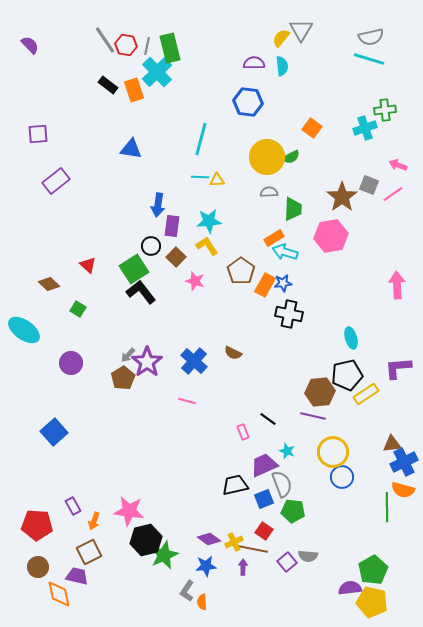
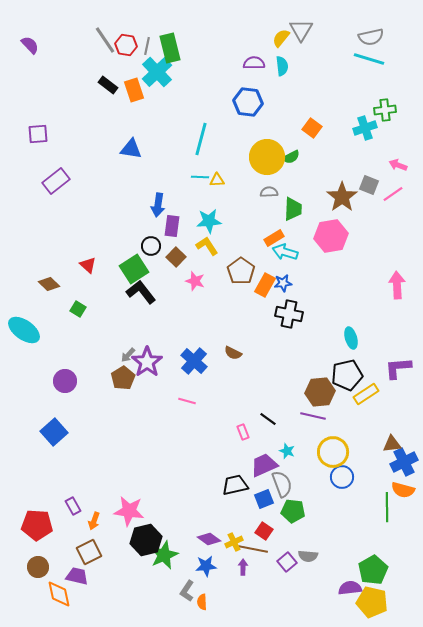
purple circle at (71, 363): moved 6 px left, 18 px down
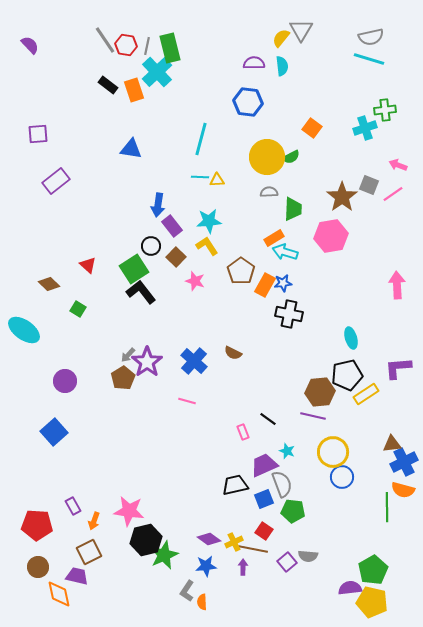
purple rectangle at (172, 226): rotated 45 degrees counterclockwise
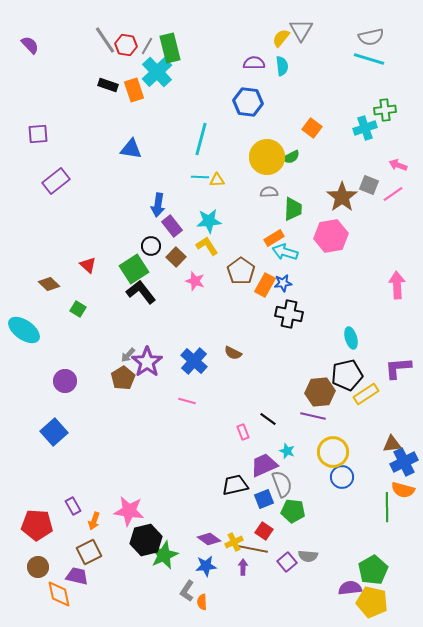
gray line at (147, 46): rotated 18 degrees clockwise
black rectangle at (108, 85): rotated 18 degrees counterclockwise
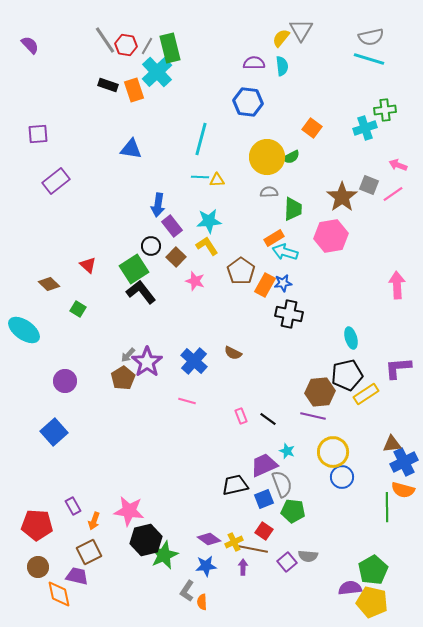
pink rectangle at (243, 432): moved 2 px left, 16 px up
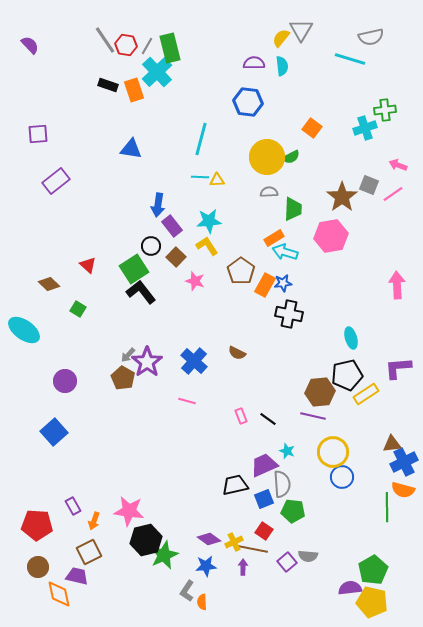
cyan line at (369, 59): moved 19 px left
brown semicircle at (233, 353): moved 4 px right
brown pentagon at (123, 378): rotated 10 degrees counterclockwise
gray semicircle at (282, 484): rotated 16 degrees clockwise
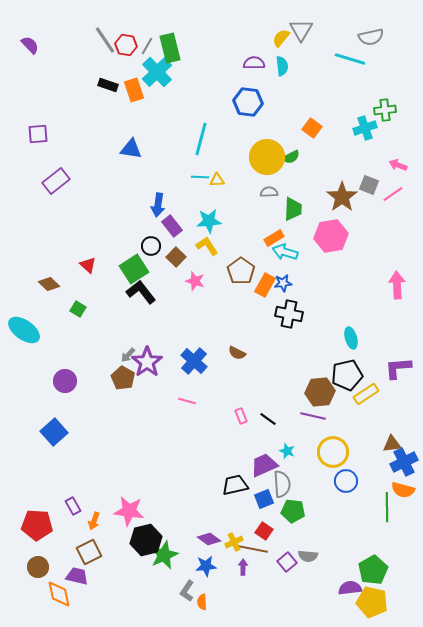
blue circle at (342, 477): moved 4 px right, 4 px down
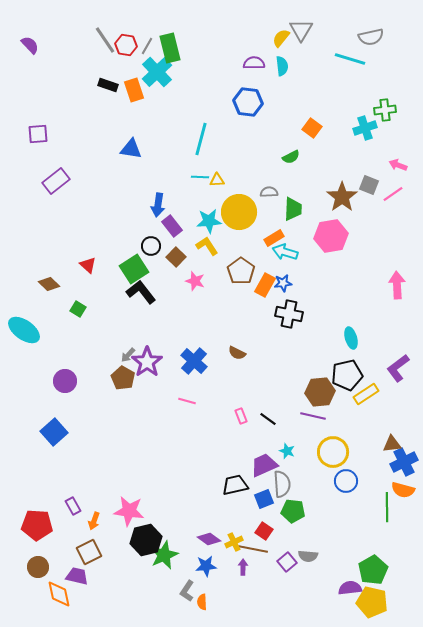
yellow circle at (267, 157): moved 28 px left, 55 px down
purple L-shape at (398, 368): rotated 32 degrees counterclockwise
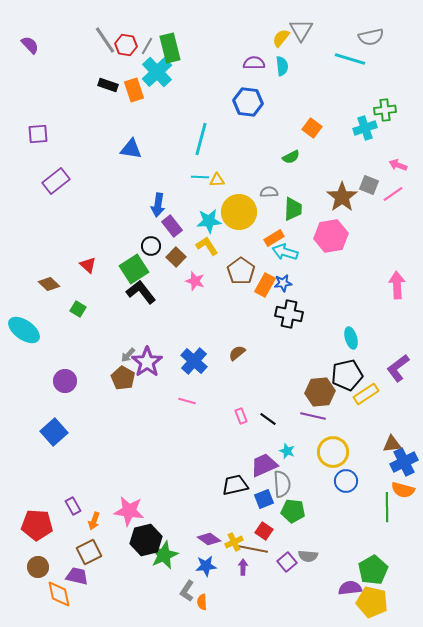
brown semicircle at (237, 353): rotated 114 degrees clockwise
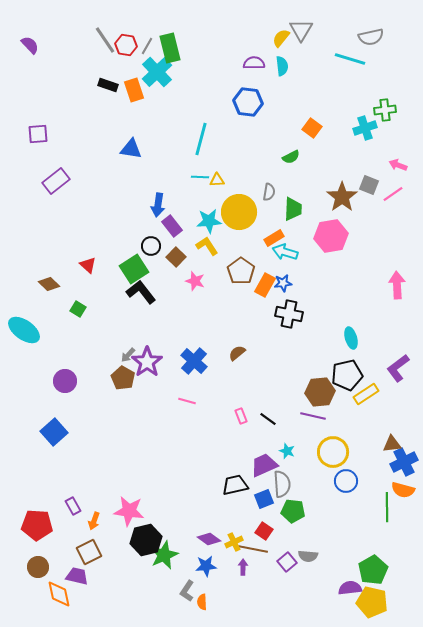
gray semicircle at (269, 192): rotated 102 degrees clockwise
